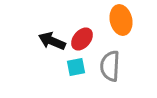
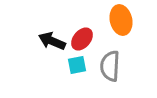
cyan square: moved 1 px right, 2 px up
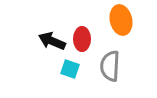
red ellipse: rotated 40 degrees counterclockwise
cyan square: moved 7 px left, 4 px down; rotated 30 degrees clockwise
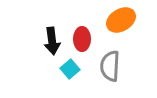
orange ellipse: rotated 72 degrees clockwise
black arrow: rotated 120 degrees counterclockwise
cyan square: rotated 30 degrees clockwise
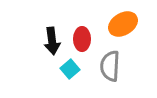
orange ellipse: moved 2 px right, 4 px down
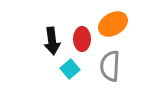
orange ellipse: moved 10 px left
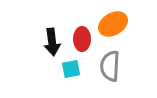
black arrow: moved 1 px down
cyan square: moved 1 px right; rotated 30 degrees clockwise
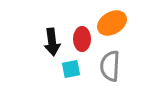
orange ellipse: moved 1 px left, 1 px up
